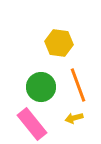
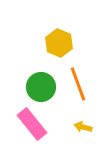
yellow hexagon: rotated 16 degrees clockwise
orange line: moved 1 px up
yellow arrow: moved 9 px right, 9 px down; rotated 30 degrees clockwise
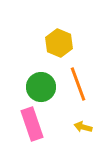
pink rectangle: rotated 20 degrees clockwise
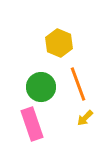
yellow arrow: moved 2 px right, 9 px up; rotated 60 degrees counterclockwise
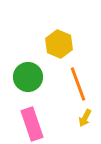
yellow hexagon: moved 1 px down
green circle: moved 13 px left, 10 px up
yellow arrow: rotated 18 degrees counterclockwise
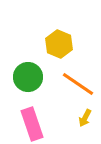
orange line: rotated 36 degrees counterclockwise
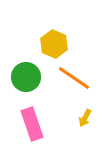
yellow hexagon: moved 5 px left
green circle: moved 2 px left
orange line: moved 4 px left, 6 px up
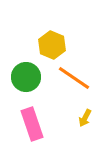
yellow hexagon: moved 2 px left, 1 px down
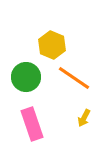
yellow arrow: moved 1 px left
